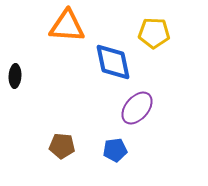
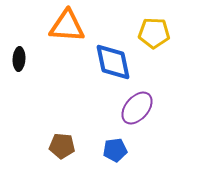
black ellipse: moved 4 px right, 17 px up
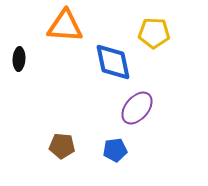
orange triangle: moved 2 px left
